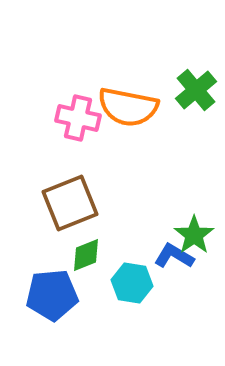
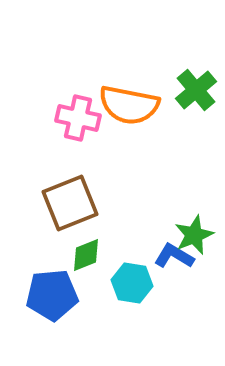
orange semicircle: moved 1 px right, 2 px up
green star: rotated 12 degrees clockwise
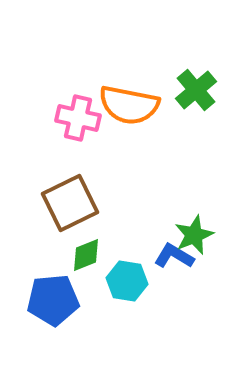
brown square: rotated 4 degrees counterclockwise
cyan hexagon: moved 5 px left, 2 px up
blue pentagon: moved 1 px right, 5 px down
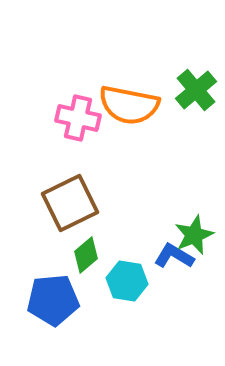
green diamond: rotated 18 degrees counterclockwise
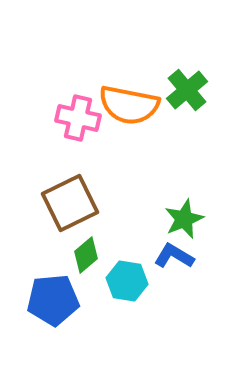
green cross: moved 9 px left
green star: moved 10 px left, 16 px up
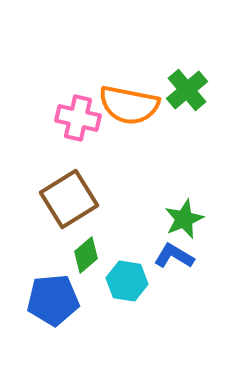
brown square: moved 1 px left, 4 px up; rotated 6 degrees counterclockwise
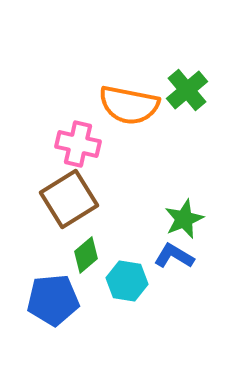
pink cross: moved 26 px down
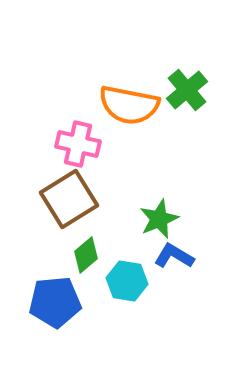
green star: moved 25 px left
blue pentagon: moved 2 px right, 2 px down
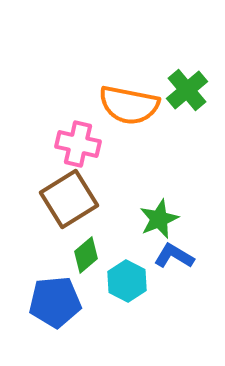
cyan hexagon: rotated 18 degrees clockwise
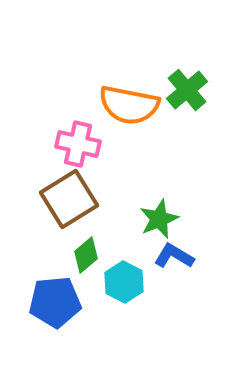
cyan hexagon: moved 3 px left, 1 px down
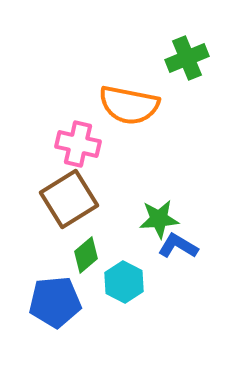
green cross: moved 32 px up; rotated 18 degrees clockwise
green star: rotated 18 degrees clockwise
blue L-shape: moved 4 px right, 10 px up
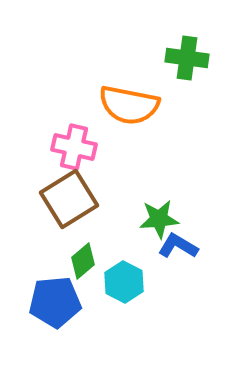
green cross: rotated 30 degrees clockwise
pink cross: moved 4 px left, 3 px down
green diamond: moved 3 px left, 6 px down
